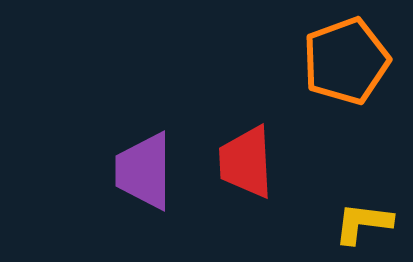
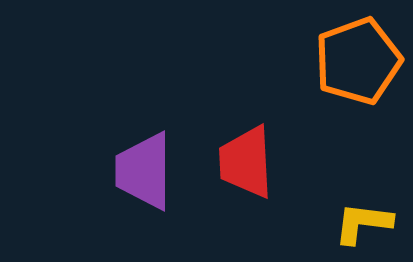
orange pentagon: moved 12 px right
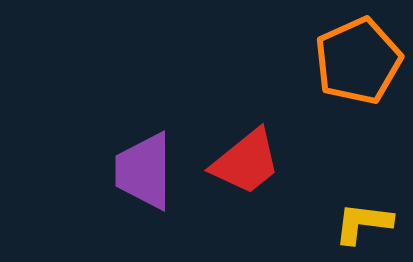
orange pentagon: rotated 4 degrees counterclockwise
red trapezoid: rotated 126 degrees counterclockwise
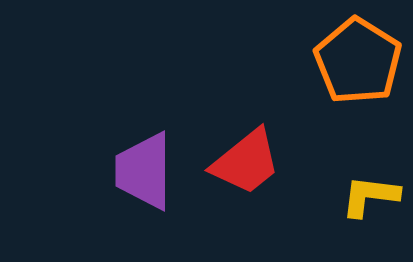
orange pentagon: rotated 16 degrees counterclockwise
yellow L-shape: moved 7 px right, 27 px up
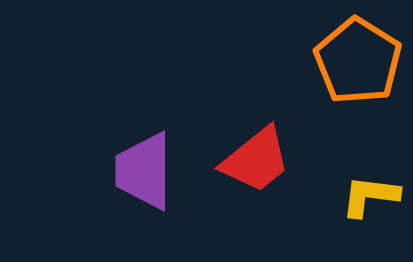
red trapezoid: moved 10 px right, 2 px up
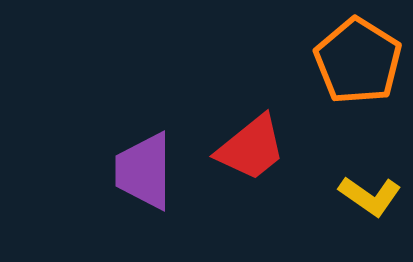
red trapezoid: moved 5 px left, 12 px up
yellow L-shape: rotated 152 degrees counterclockwise
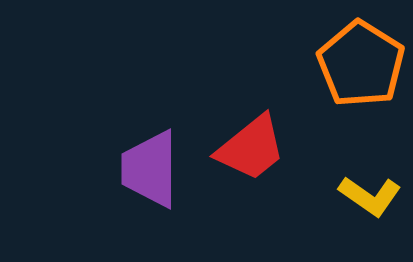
orange pentagon: moved 3 px right, 3 px down
purple trapezoid: moved 6 px right, 2 px up
